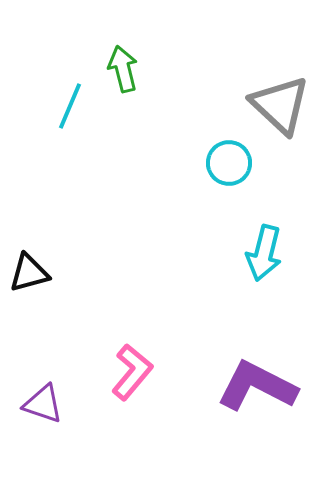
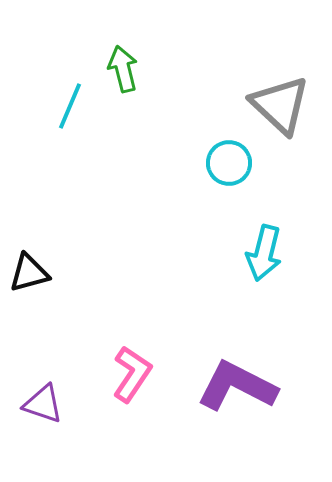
pink L-shape: moved 2 px down; rotated 6 degrees counterclockwise
purple L-shape: moved 20 px left
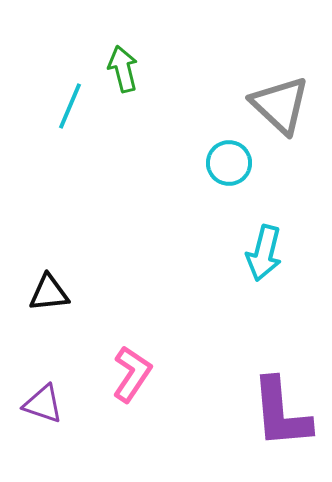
black triangle: moved 20 px right, 20 px down; rotated 9 degrees clockwise
purple L-shape: moved 44 px right, 27 px down; rotated 122 degrees counterclockwise
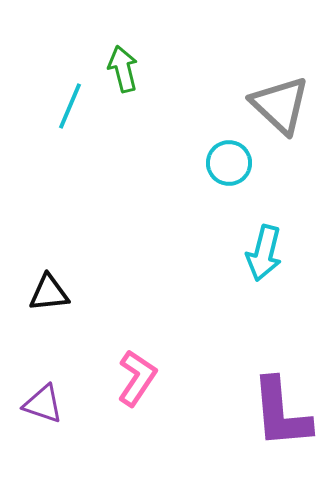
pink L-shape: moved 5 px right, 4 px down
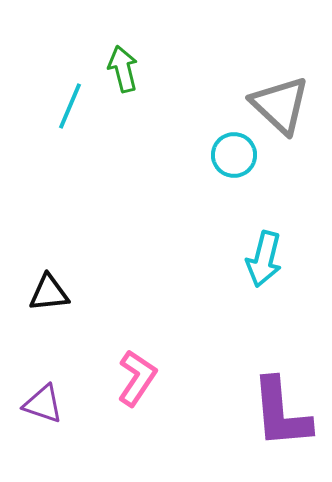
cyan circle: moved 5 px right, 8 px up
cyan arrow: moved 6 px down
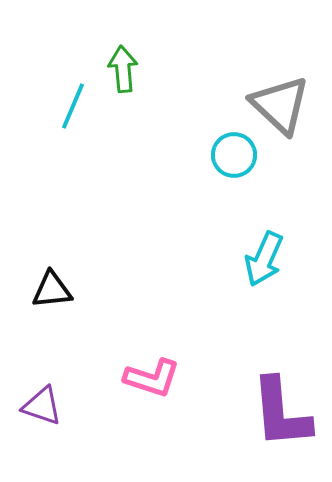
green arrow: rotated 9 degrees clockwise
cyan line: moved 3 px right
cyan arrow: rotated 10 degrees clockwise
black triangle: moved 3 px right, 3 px up
pink L-shape: moved 15 px right; rotated 74 degrees clockwise
purple triangle: moved 1 px left, 2 px down
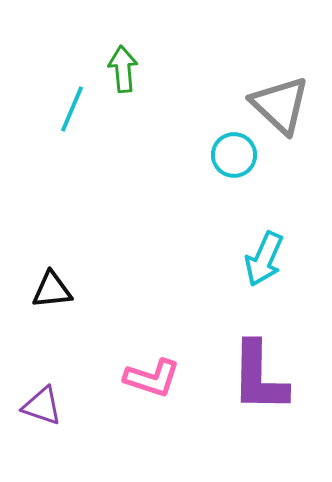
cyan line: moved 1 px left, 3 px down
purple L-shape: moved 22 px left, 36 px up; rotated 6 degrees clockwise
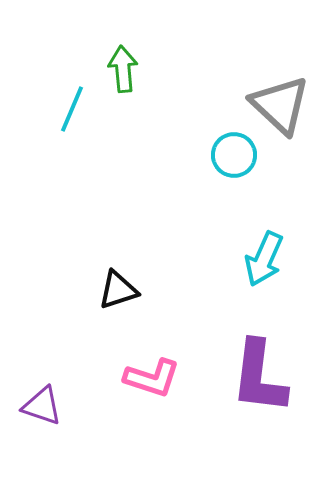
black triangle: moved 66 px right; rotated 12 degrees counterclockwise
purple L-shape: rotated 6 degrees clockwise
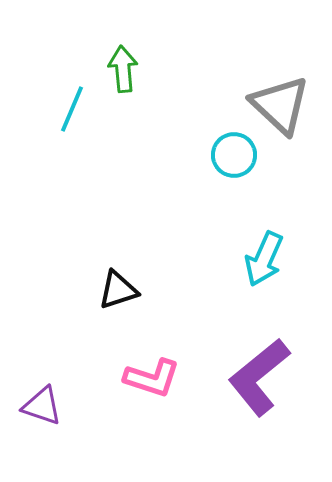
purple L-shape: rotated 44 degrees clockwise
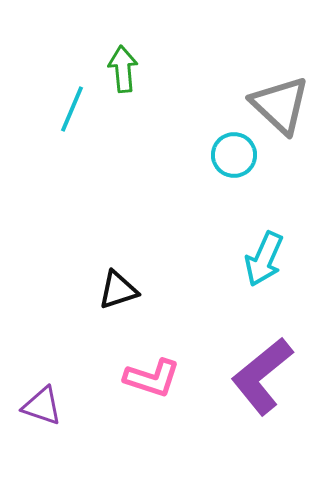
purple L-shape: moved 3 px right, 1 px up
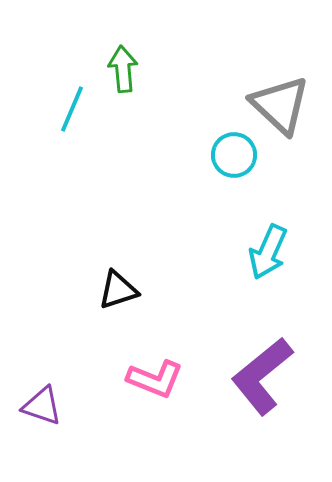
cyan arrow: moved 4 px right, 7 px up
pink L-shape: moved 3 px right, 1 px down; rotated 4 degrees clockwise
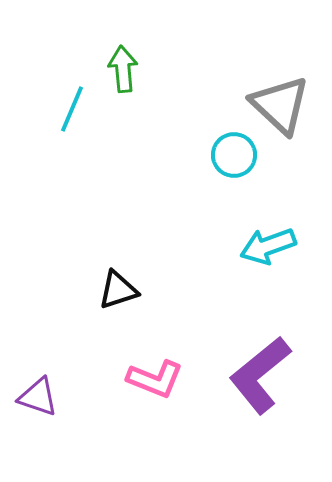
cyan arrow: moved 6 px up; rotated 46 degrees clockwise
purple L-shape: moved 2 px left, 1 px up
purple triangle: moved 4 px left, 9 px up
